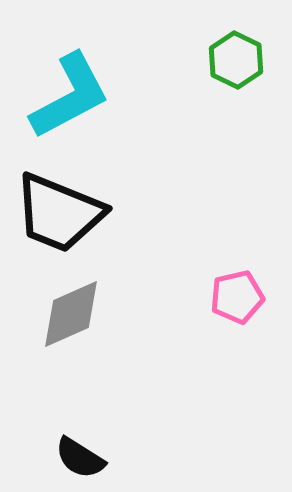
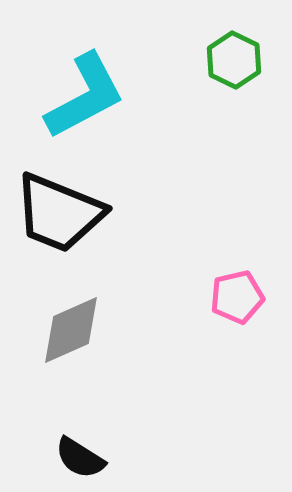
green hexagon: moved 2 px left
cyan L-shape: moved 15 px right
gray diamond: moved 16 px down
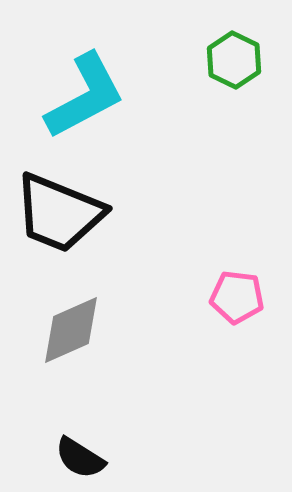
pink pentagon: rotated 20 degrees clockwise
